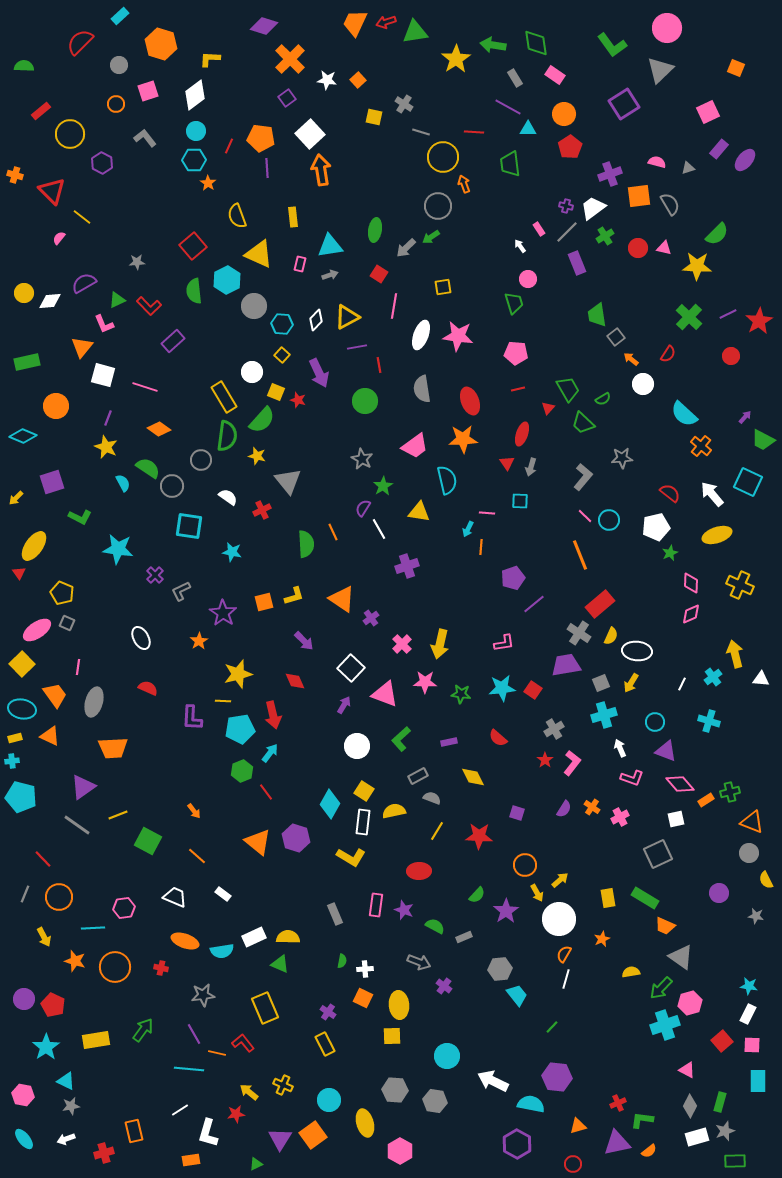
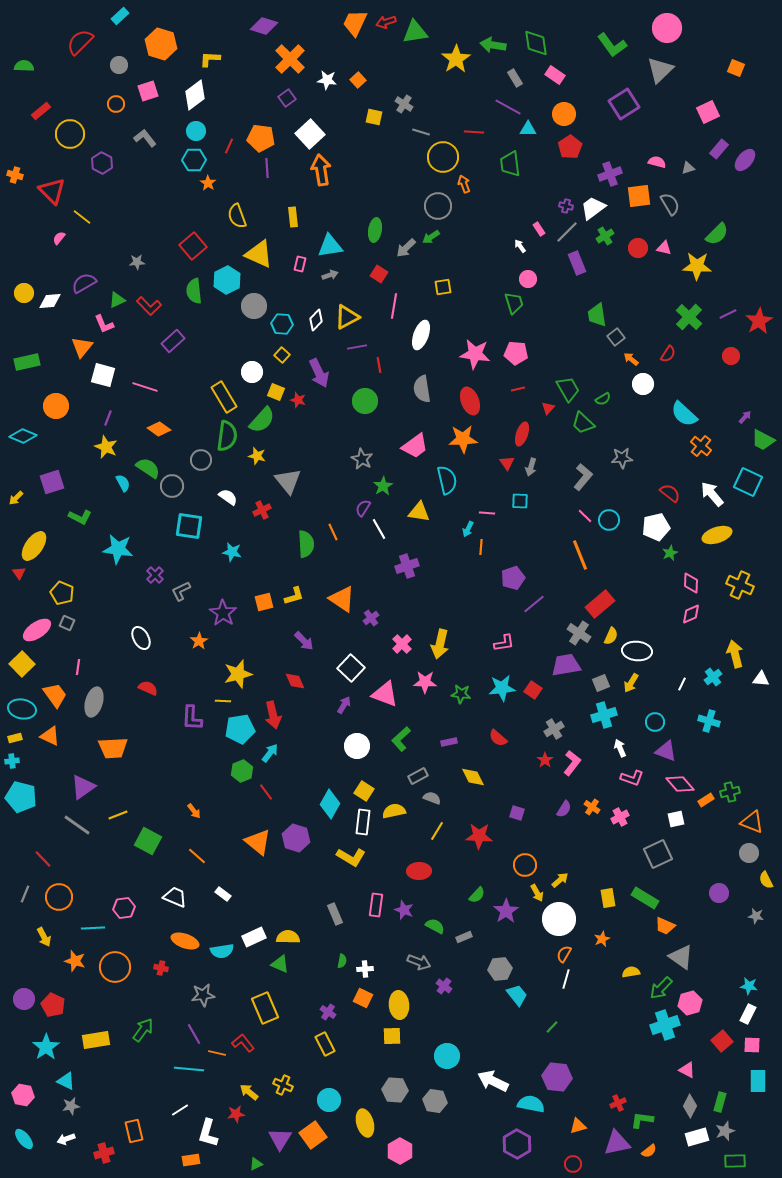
pink star at (458, 336): moved 17 px right, 18 px down
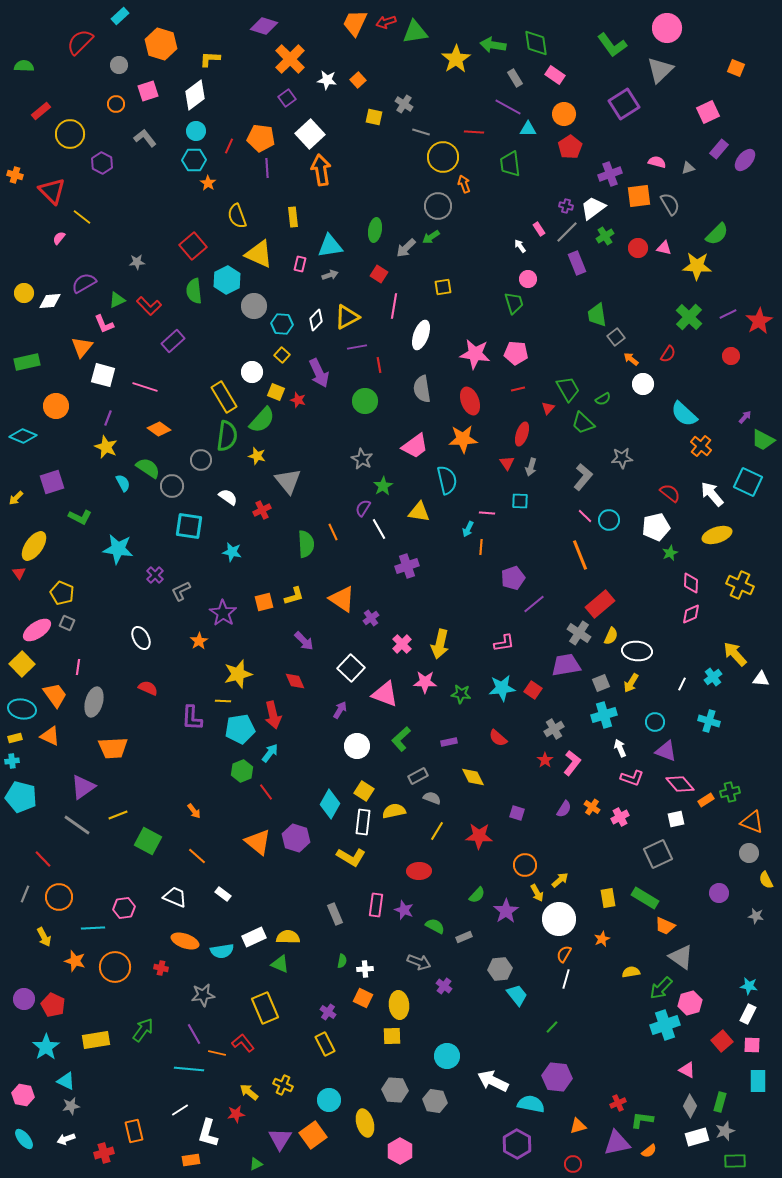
yellow arrow at (735, 654): rotated 28 degrees counterclockwise
purple arrow at (344, 705): moved 4 px left, 5 px down
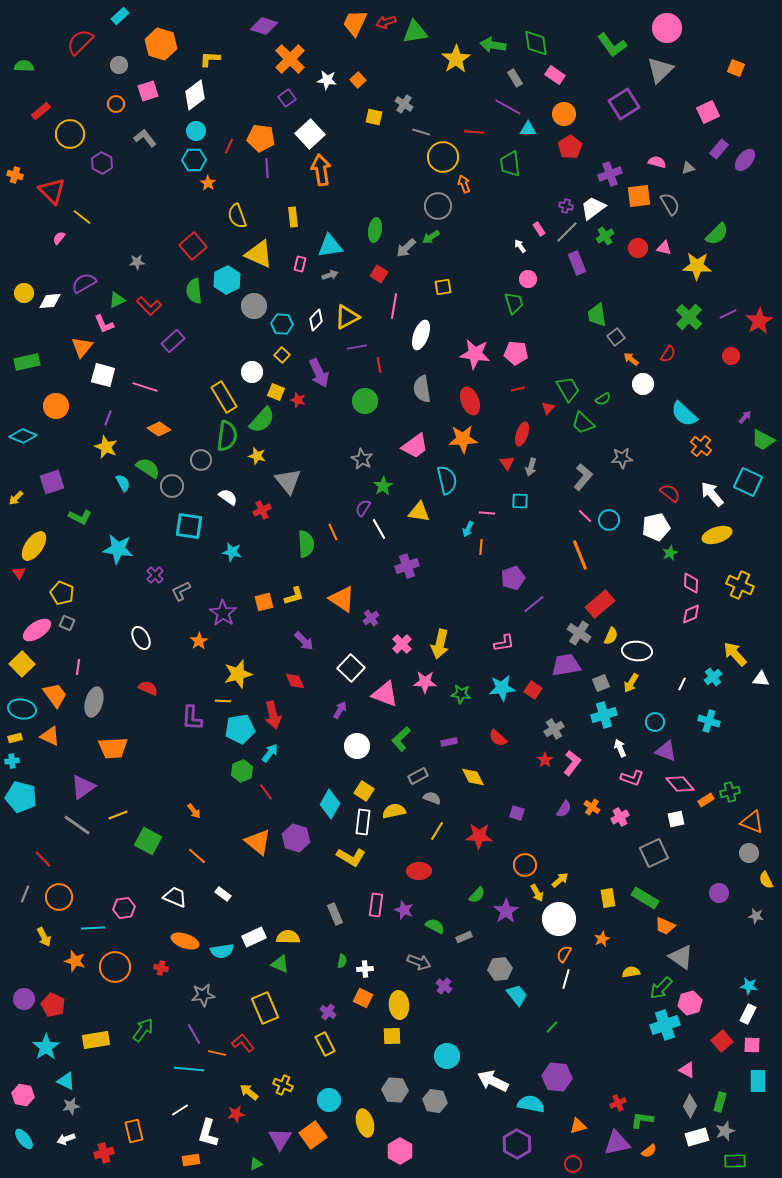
gray square at (658, 854): moved 4 px left, 1 px up
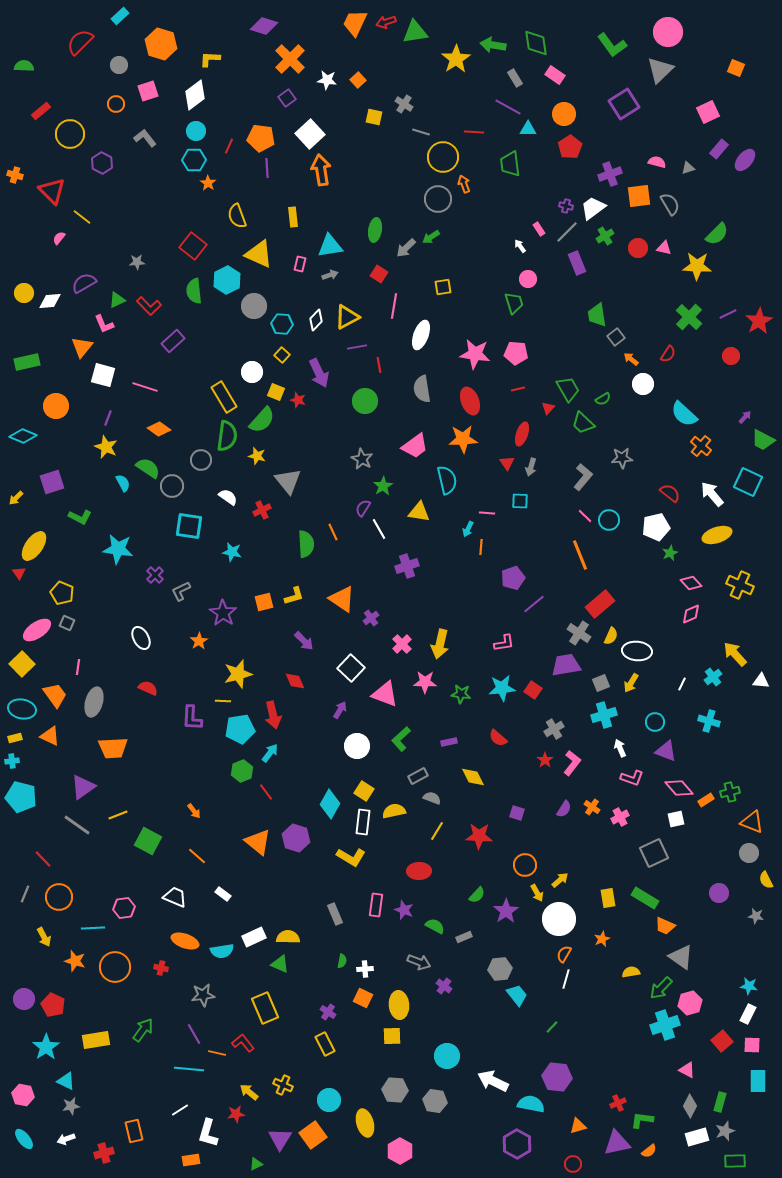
pink circle at (667, 28): moved 1 px right, 4 px down
gray circle at (438, 206): moved 7 px up
red square at (193, 246): rotated 12 degrees counterclockwise
pink diamond at (691, 583): rotated 45 degrees counterclockwise
white triangle at (761, 679): moved 2 px down
pink diamond at (680, 784): moved 1 px left, 4 px down
